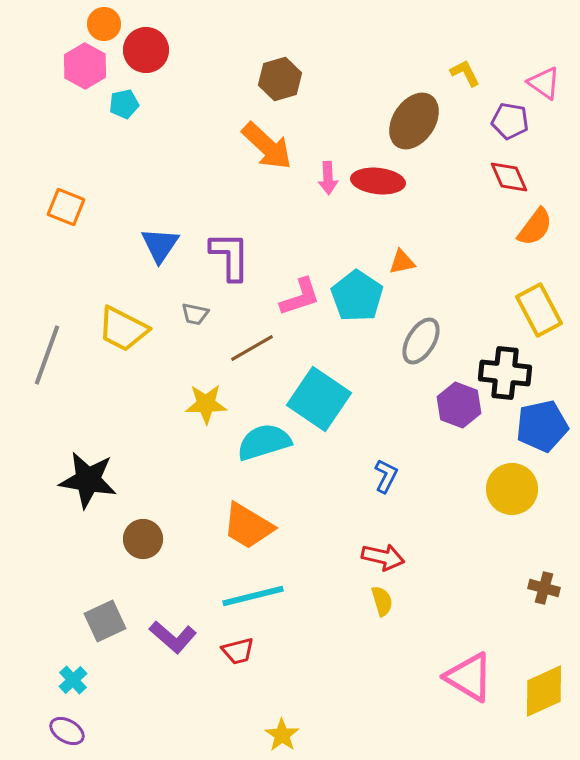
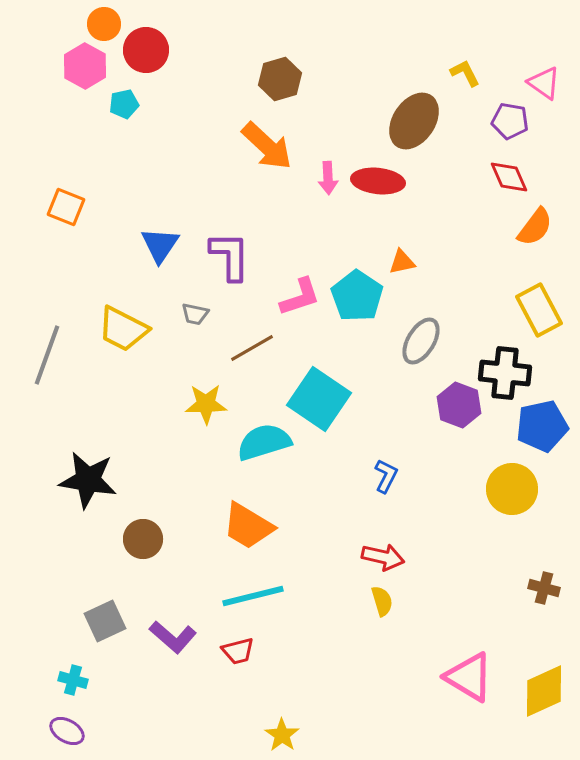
cyan cross at (73, 680): rotated 32 degrees counterclockwise
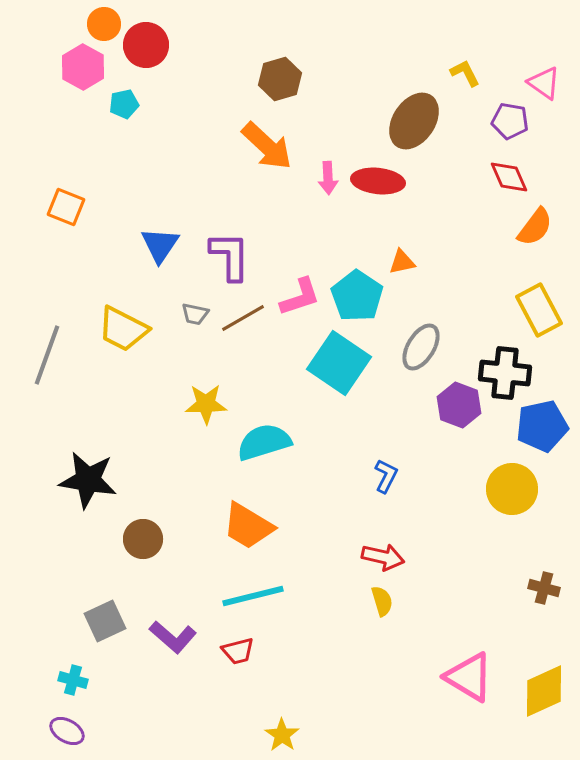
red circle at (146, 50): moved 5 px up
pink hexagon at (85, 66): moved 2 px left, 1 px down
gray ellipse at (421, 341): moved 6 px down
brown line at (252, 348): moved 9 px left, 30 px up
cyan square at (319, 399): moved 20 px right, 36 px up
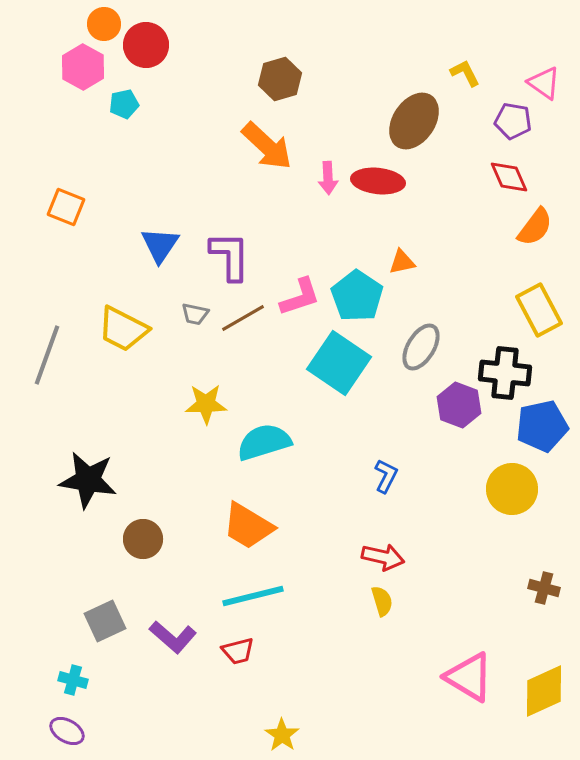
purple pentagon at (510, 121): moved 3 px right
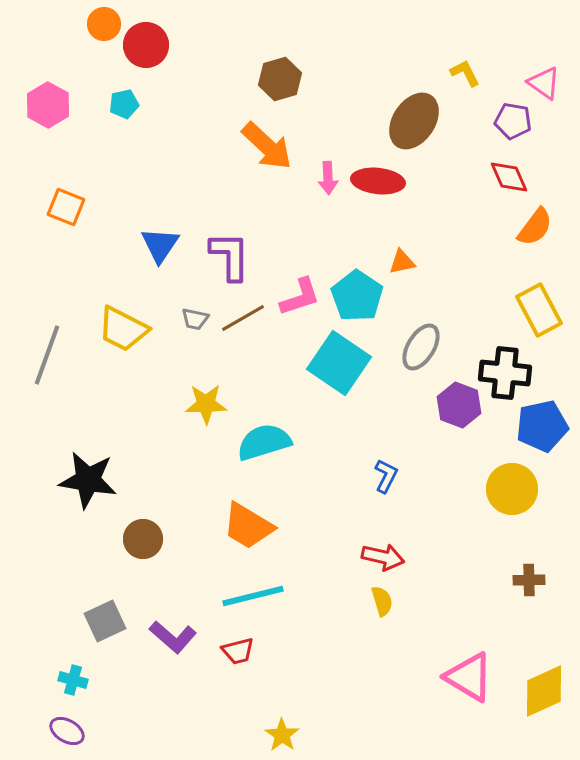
pink hexagon at (83, 67): moved 35 px left, 38 px down
gray trapezoid at (195, 314): moved 5 px down
brown cross at (544, 588): moved 15 px left, 8 px up; rotated 16 degrees counterclockwise
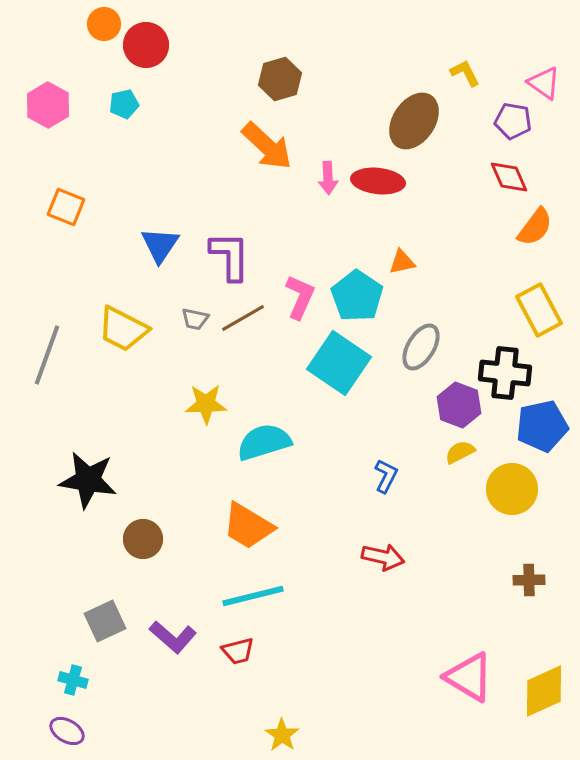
pink L-shape at (300, 297): rotated 48 degrees counterclockwise
yellow semicircle at (382, 601): moved 78 px right, 149 px up; rotated 100 degrees counterclockwise
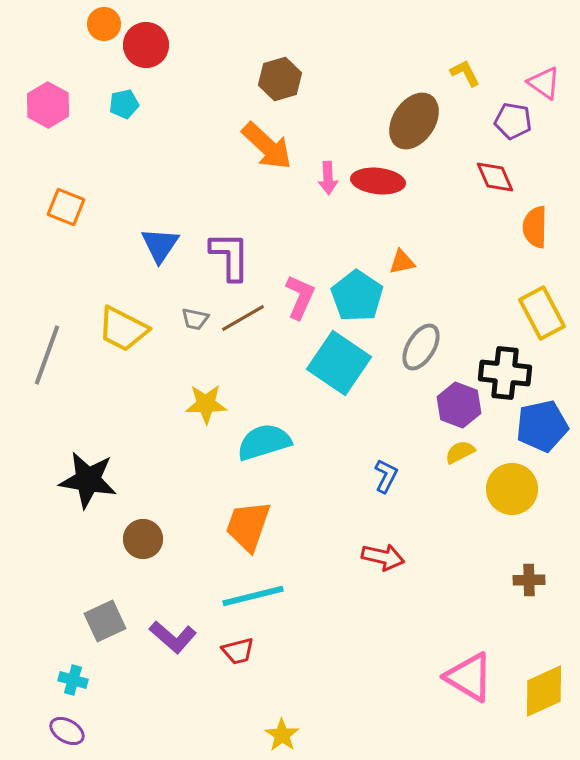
red diamond at (509, 177): moved 14 px left
orange semicircle at (535, 227): rotated 144 degrees clockwise
yellow rectangle at (539, 310): moved 3 px right, 3 px down
orange trapezoid at (248, 526): rotated 78 degrees clockwise
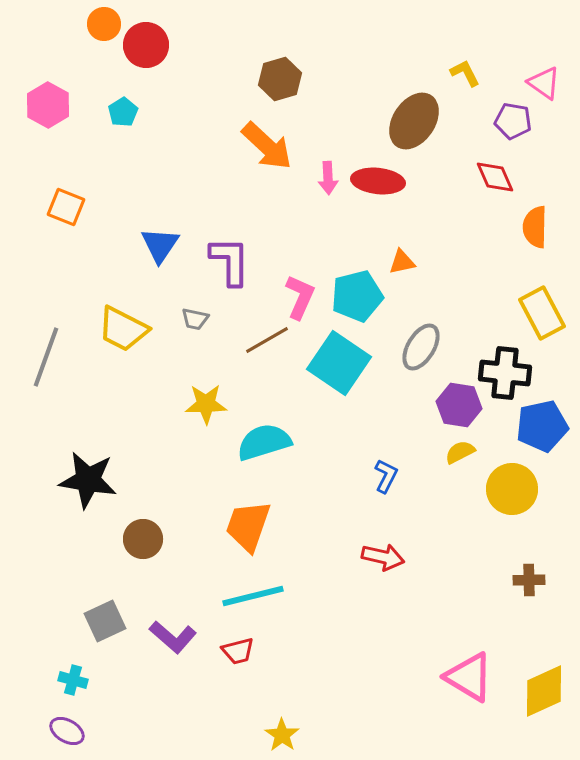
cyan pentagon at (124, 104): moved 1 px left, 8 px down; rotated 20 degrees counterclockwise
purple L-shape at (230, 256): moved 5 px down
cyan pentagon at (357, 296): rotated 24 degrees clockwise
brown line at (243, 318): moved 24 px right, 22 px down
gray line at (47, 355): moved 1 px left, 2 px down
purple hexagon at (459, 405): rotated 12 degrees counterclockwise
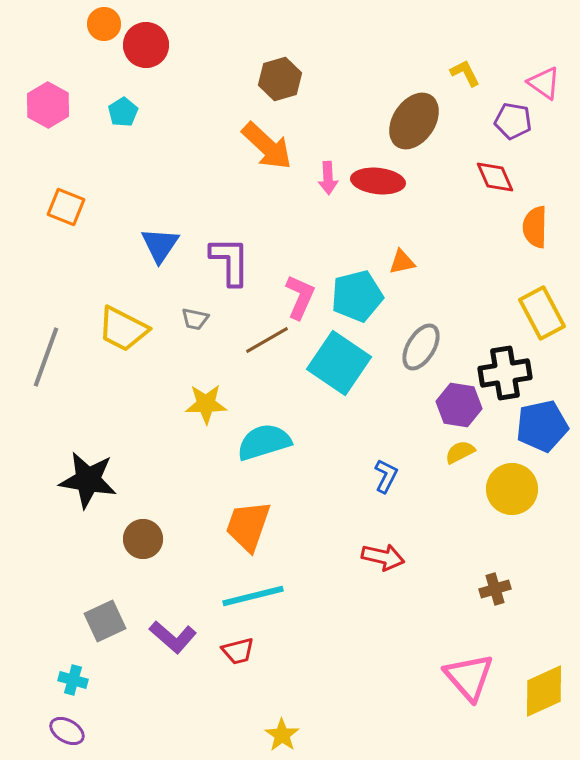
black cross at (505, 373): rotated 15 degrees counterclockwise
brown cross at (529, 580): moved 34 px left, 9 px down; rotated 16 degrees counterclockwise
pink triangle at (469, 677): rotated 18 degrees clockwise
